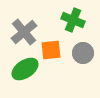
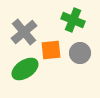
gray circle: moved 3 px left
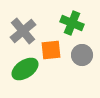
green cross: moved 1 px left, 3 px down
gray cross: moved 1 px left, 1 px up
gray circle: moved 2 px right, 2 px down
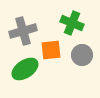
gray cross: rotated 24 degrees clockwise
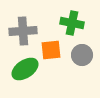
green cross: rotated 10 degrees counterclockwise
gray cross: rotated 12 degrees clockwise
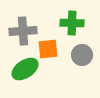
green cross: rotated 10 degrees counterclockwise
orange square: moved 3 px left, 1 px up
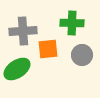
green ellipse: moved 8 px left
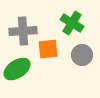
green cross: rotated 30 degrees clockwise
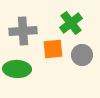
green cross: moved 1 px left; rotated 20 degrees clockwise
orange square: moved 5 px right
green ellipse: rotated 36 degrees clockwise
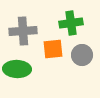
green cross: rotated 30 degrees clockwise
